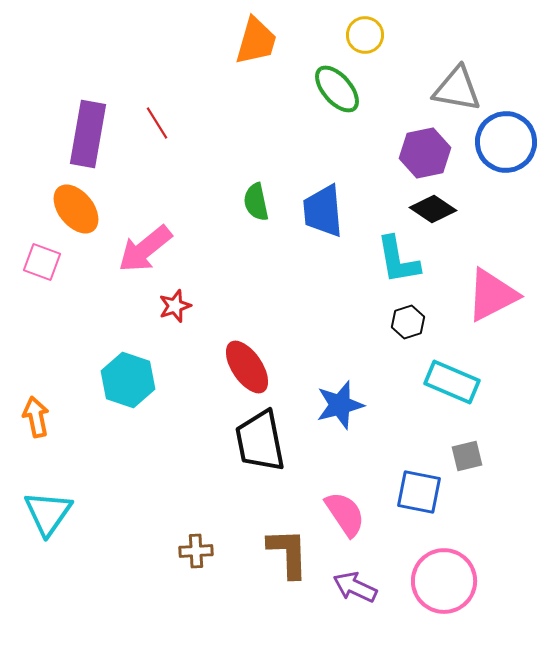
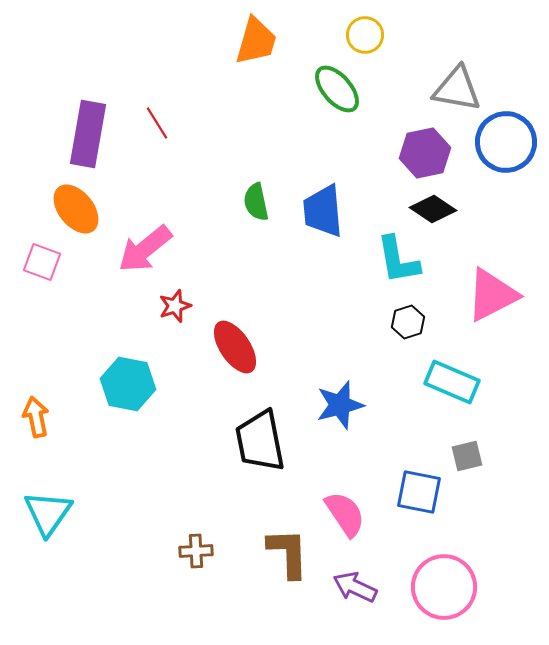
red ellipse: moved 12 px left, 20 px up
cyan hexagon: moved 4 px down; rotated 8 degrees counterclockwise
pink circle: moved 6 px down
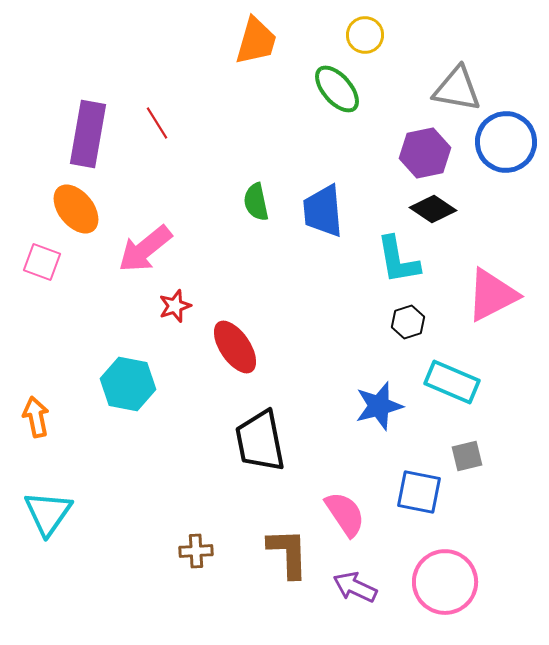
blue star: moved 39 px right, 1 px down
pink circle: moved 1 px right, 5 px up
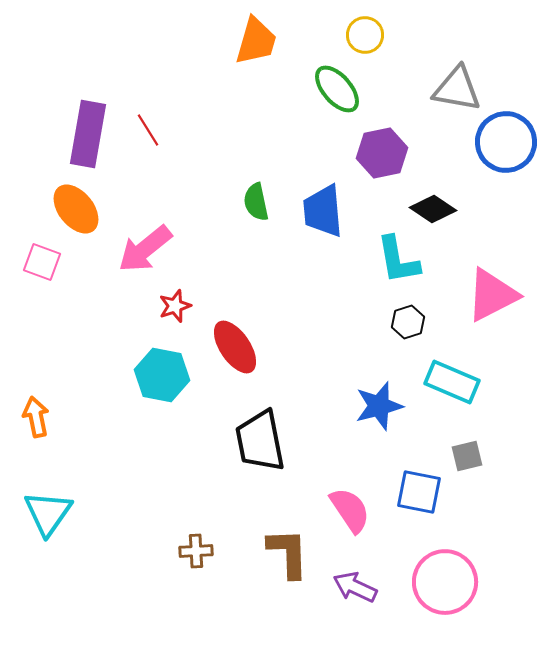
red line: moved 9 px left, 7 px down
purple hexagon: moved 43 px left
cyan hexagon: moved 34 px right, 9 px up
pink semicircle: moved 5 px right, 4 px up
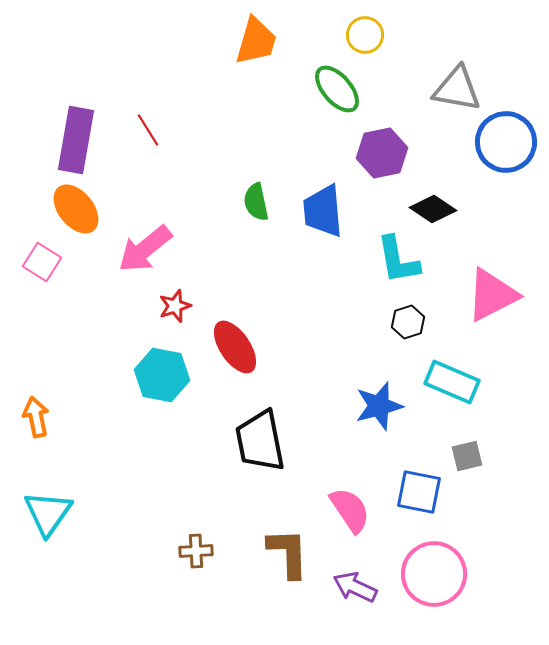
purple rectangle: moved 12 px left, 6 px down
pink square: rotated 12 degrees clockwise
pink circle: moved 11 px left, 8 px up
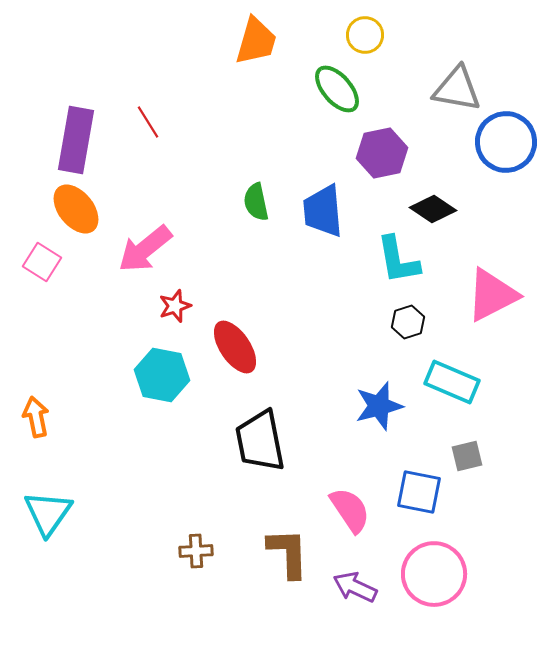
red line: moved 8 px up
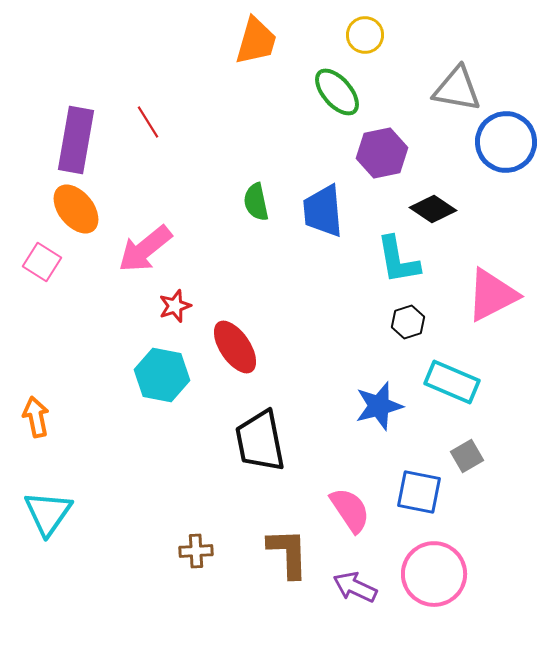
green ellipse: moved 3 px down
gray square: rotated 16 degrees counterclockwise
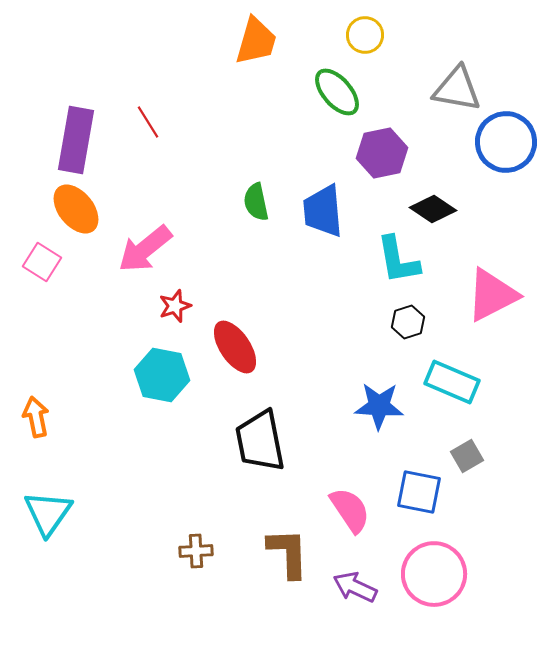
blue star: rotated 18 degrees clockwise
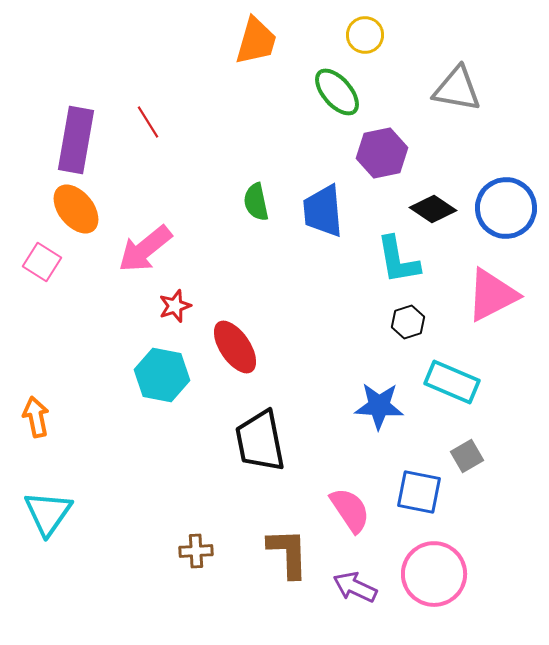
blue circle: moved 66 px down
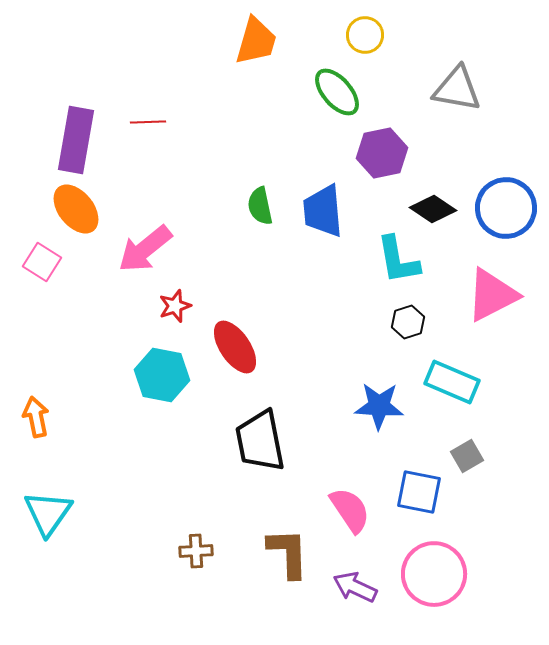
red line: rotated 60 degrees counterclockwise
green semicircle: moved 4 px right, 4 px down
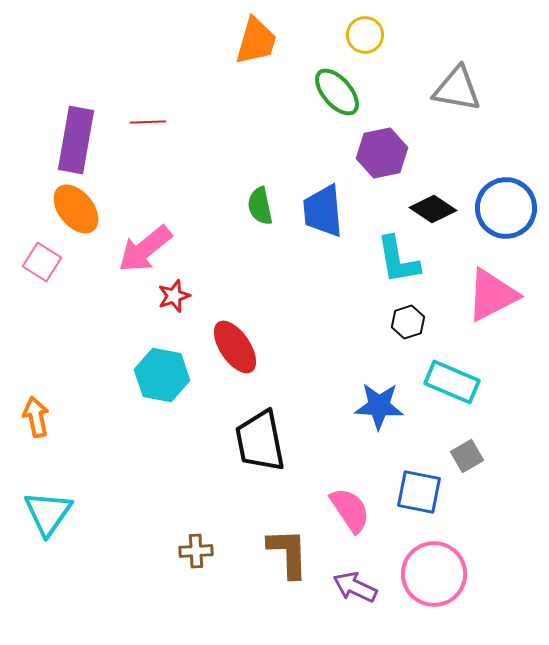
red star: moved 1 px left, 10 px up
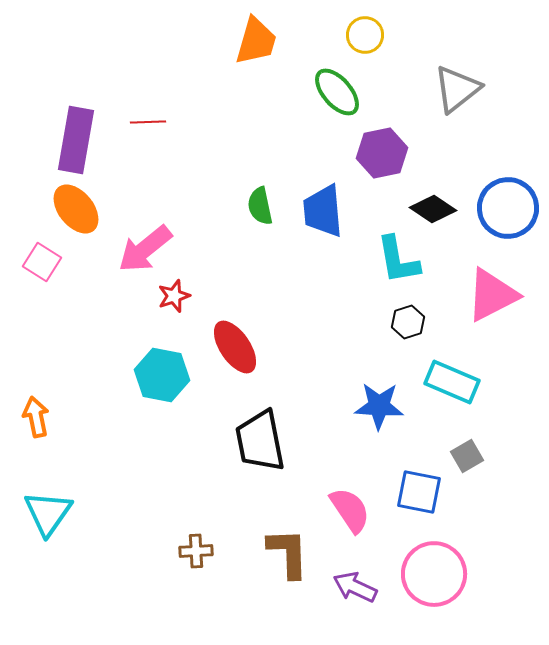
gray triangle: rotated 48 degrees counterclockwise
blue circle: moved 2 px right
